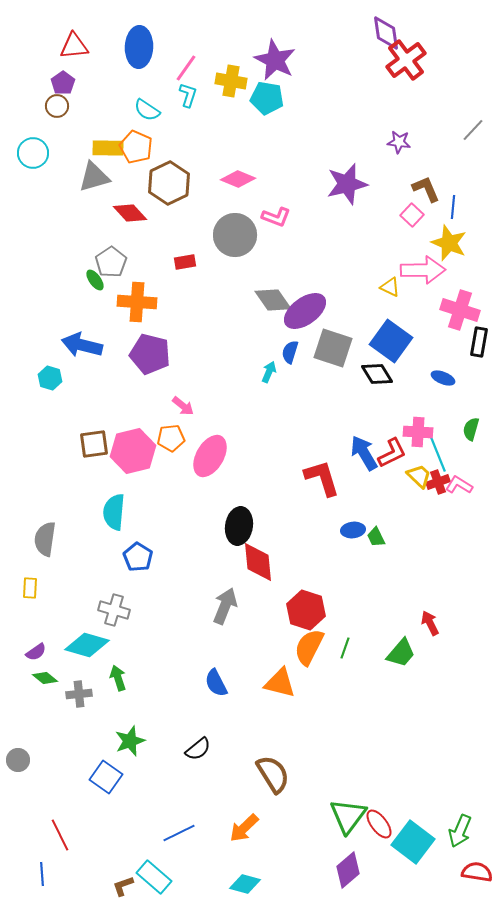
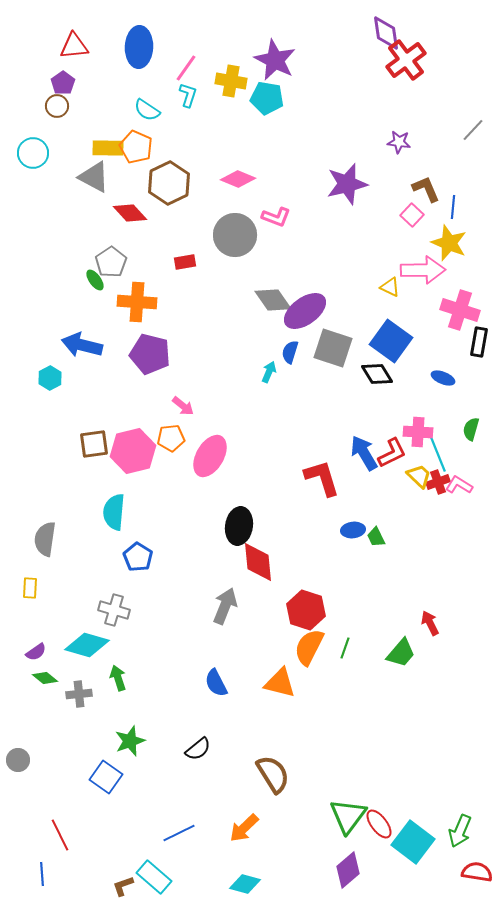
gray triangle at (94, 177): rotated 44 degrees clockwise
cyan hexagon at (50, 378): rotated 15 degrees clockwise
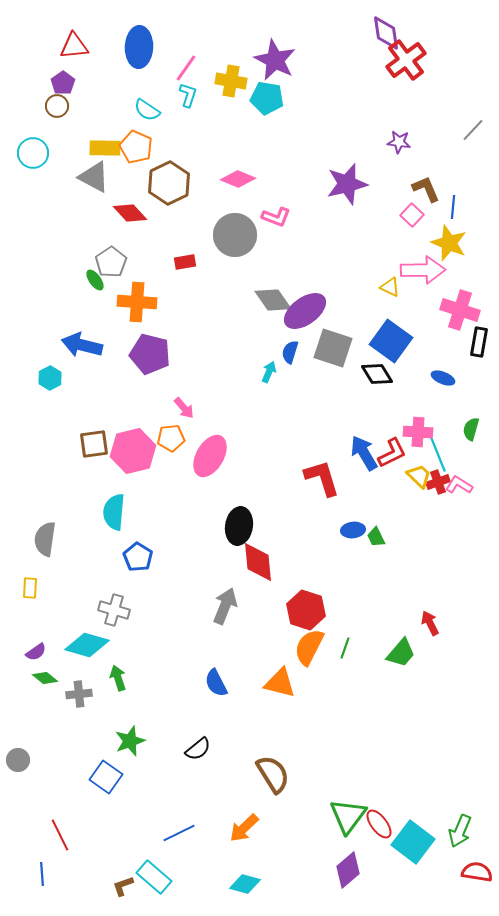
yellow rectangle at (108, 148): moved 3 px left
pink arrow at (183, 406): moved 1 px right, 2 px down; rotated 10 degrees clockwise
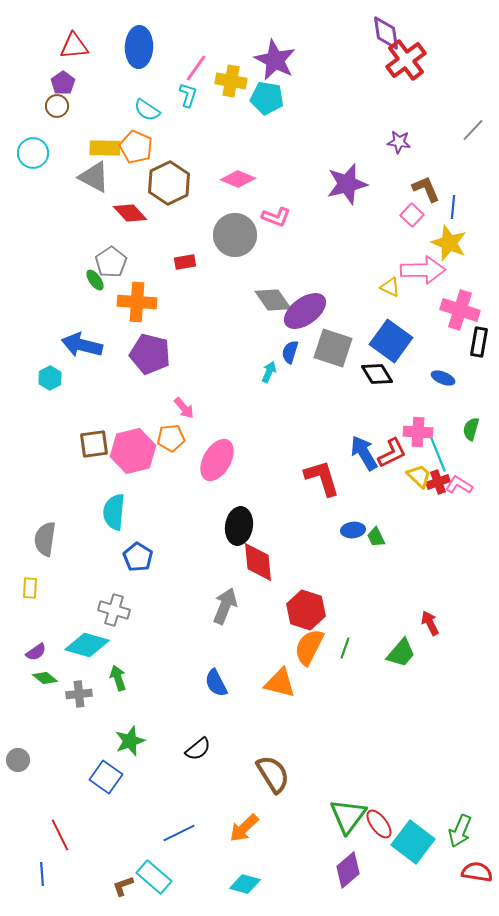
pink line at (186, 68): moved 10 px right
pink ellipse at (210, 456): moved 7 px right, 4 px down
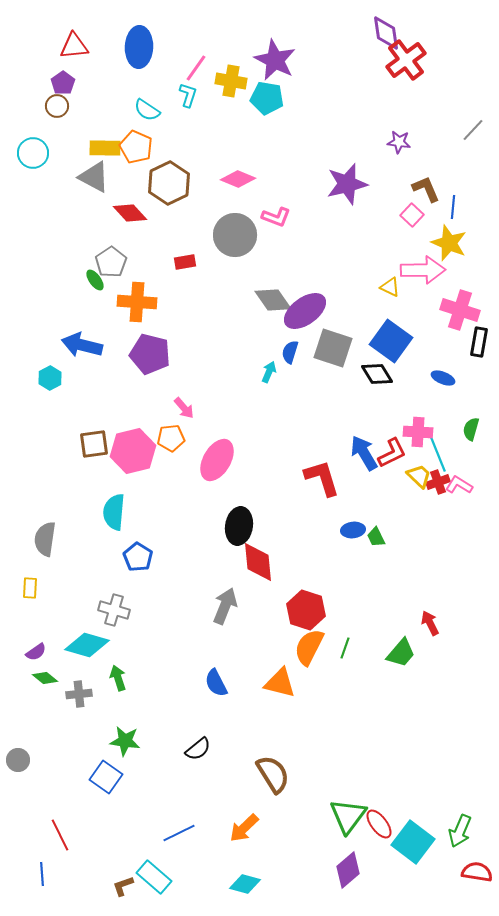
green star at (130, 741): moved 5 px left; rotated 28 degrees clockwise
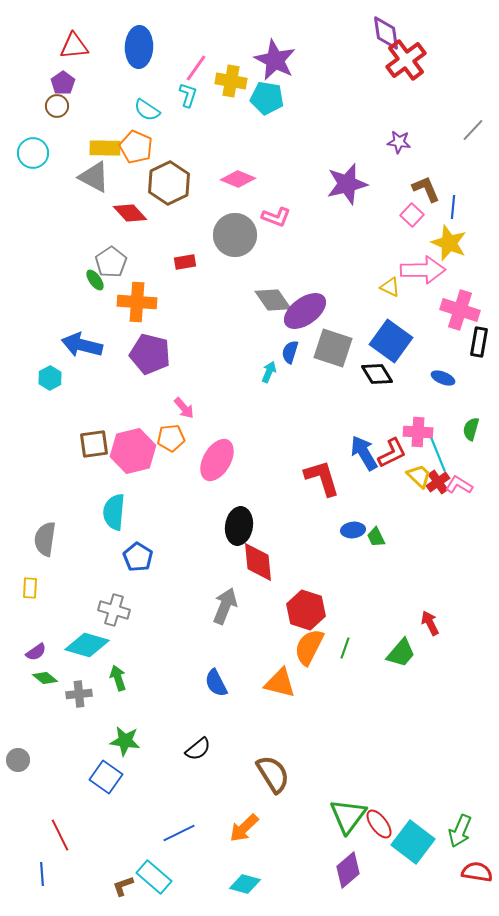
red cross at (438, 482): rotated 15 degrees counterclockwise
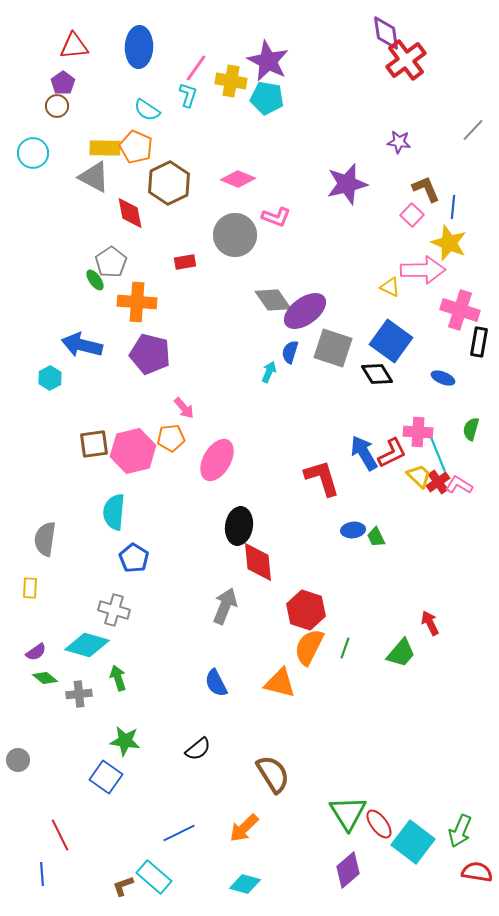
purple star at (275, 60): moved 7 px left, 1 px down
red diamond at (130, 213): rotated 32 degrees clockwise
blue pentagon at (138, 557): moved 4 px left, 1 px down
green triangle at (348, 816): moved 3 px up; rotated 9 degrees counterclockwise
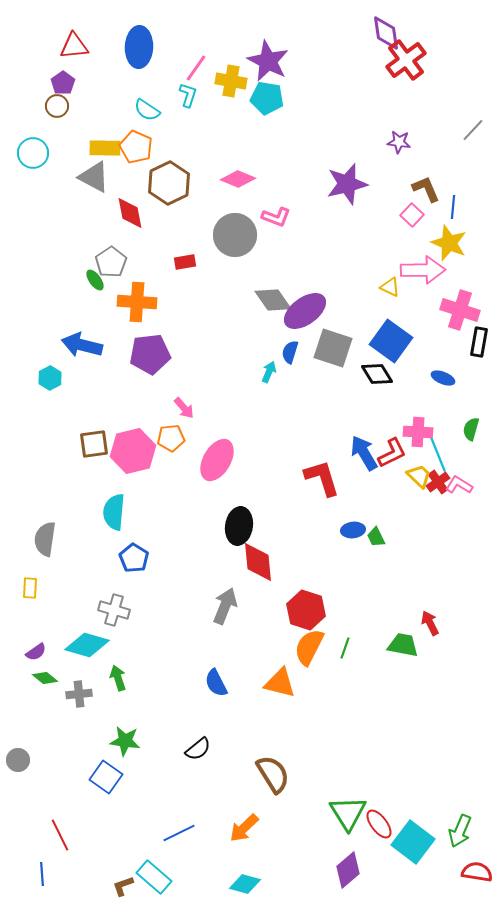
purple pentagon at (150, 354): rotated 21 degrees counterclockwise
green trapezoid at (401, 653): moved 2 px right, 8 px up; rotated 120 degrees counterclockwise
